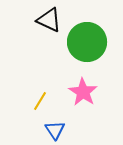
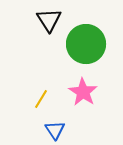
black triangle: rotated 32 degrees clockwise
green circle: moved 1 px left, 2 px down
yellow line: moved 1 px right, 2 px up
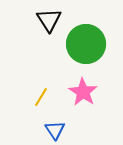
yellow line: moved 2 px up
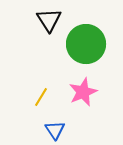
pink star: rotated 16 degrees clockwise
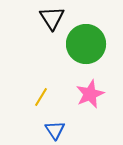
black triangle: moved 3 px right, 2 px up
pink star: moved 7 px right, 2 px down
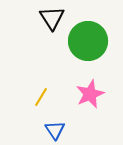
green circle: moved 2 px right, 3 px up
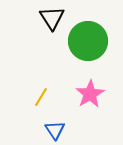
pink star: rotated 8 degrees counterclockwise
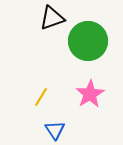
black triangle: rotated 44 degrees clockwise
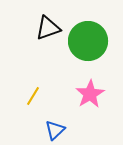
black triangle: moved 4 px left, 10 px down
yellow line: moved 8 px left, 1 px up
blue triangle: rotated 20 degrees clockwise
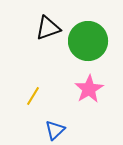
pink star: moved 1 px left, 5 px up
